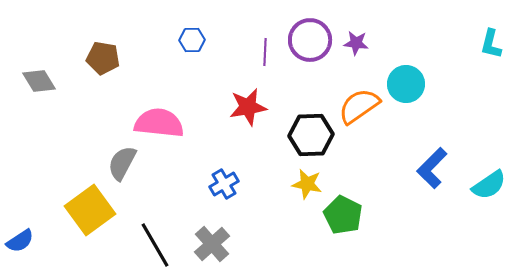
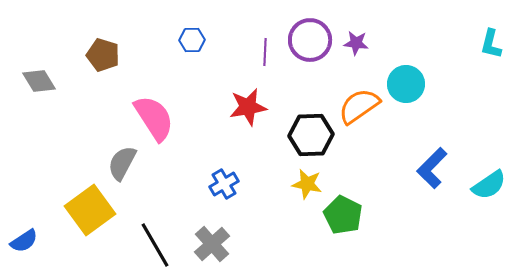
brown pentagon: moved 3 px up; rotated 8 degrees clockwise
pink semicircle: moved 5 px left, 5 px up; rotated 51 degrees clockwise
blue semicircle: moved 4 px right
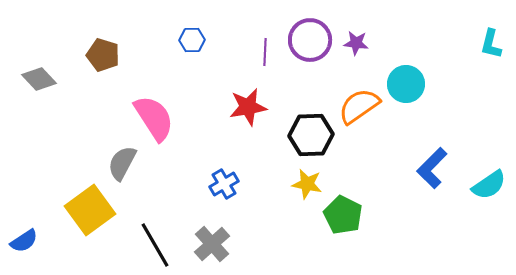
gray diamond: moved 2 px up; rotated 12 degrees counterclockwise
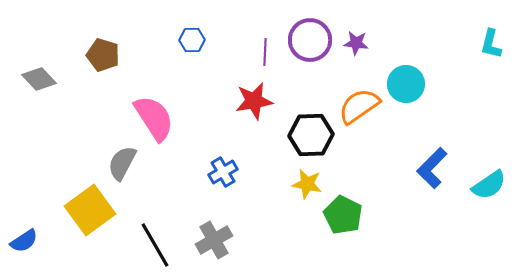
red star: moved 6 px right, 6 px up
blue cross: moved 1 px left, 12 px up
gray cross: moved 2 px right, 4 px up; rotated 12 degrees clockwise
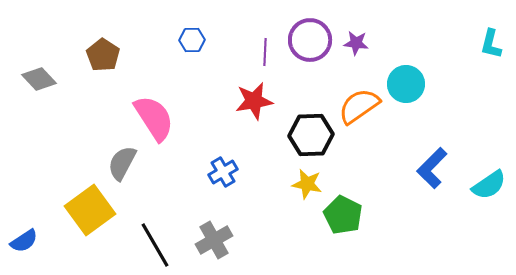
brown pentagon: rotated 16 degrees clockwise
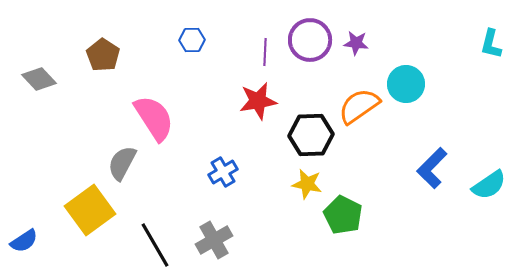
red star: moved 4 px right
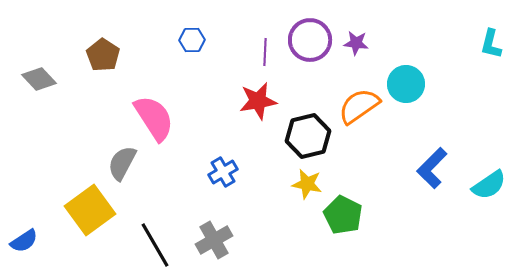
black hexagon: moved 3 px left, 1 px down; rotated 12 degrees counterclockwise
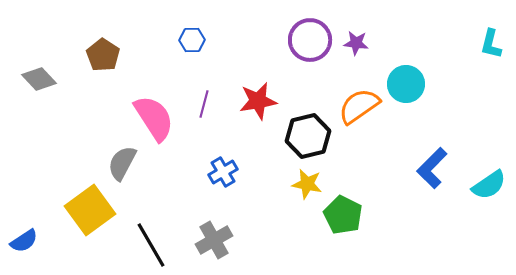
purple line: moved 61 px left, 52 px down; rotated 12 degrees clockwise
black line: moved 4 px left
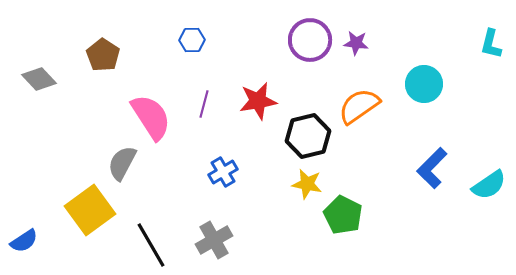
cyan circle: moved 18 px right
pink semicircle: moved 3 px left, 1 px up
